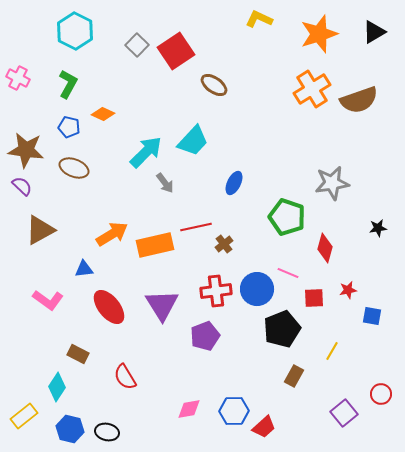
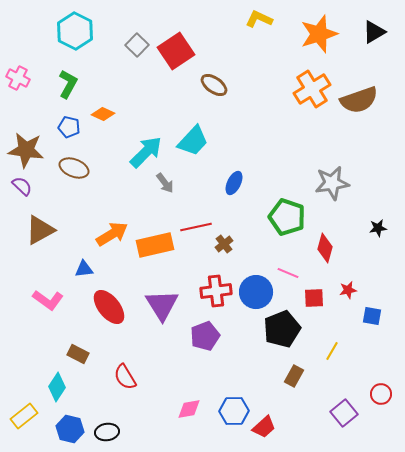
blue circle at (257, 289): moved 1 px left, 3 px down
black ellipse at (107, 432): rotated 20 degrees counterclockwise
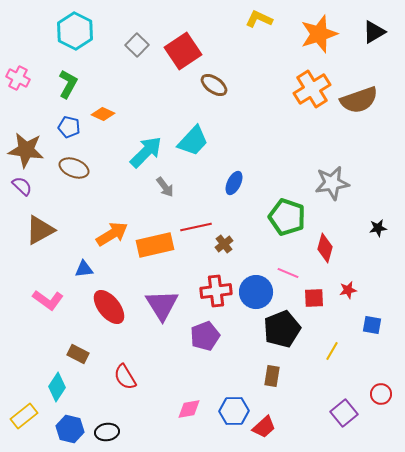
red square at (176, 51): moved 7 px right
gray arrow at (165, 183): moved 4 px down
blue square at (372, 316): moved 9 px down
brown rectangle at (294, 376): moved 22 px left; rotated 20 degrees counterclockwise
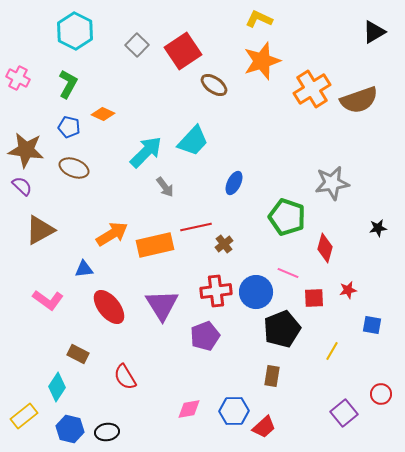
orange star at (319, 34): moved 57 px left, 27 px down
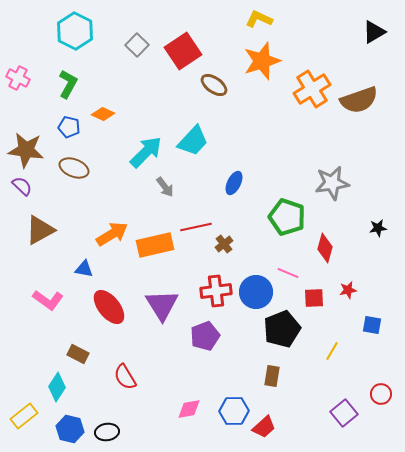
blue triangle at (84, 269): rotated 18 degrees clockwise
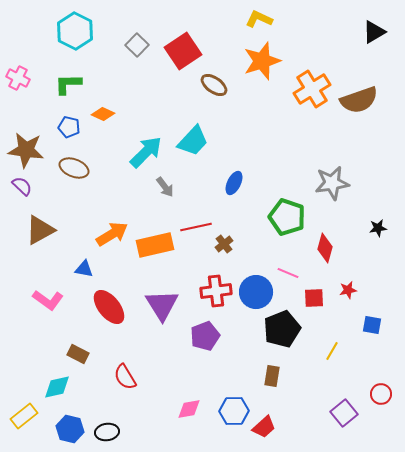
green L-shape at (68, 84): rotated 120 degrees counterclockwise
cyan diamond at (57, 387): rotated 44 degrees clockwise
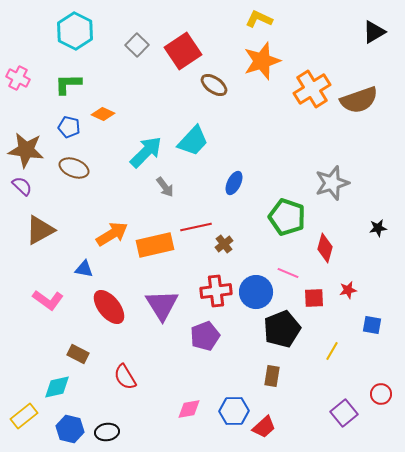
gray star at (332, 183): rotated 8 degrees counterclockwise
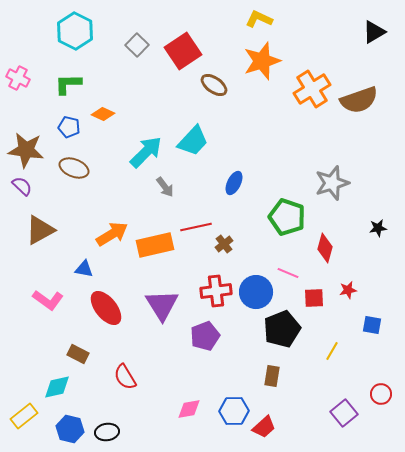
red ellipse at (109, 307): moved 3 px left, 1 px down
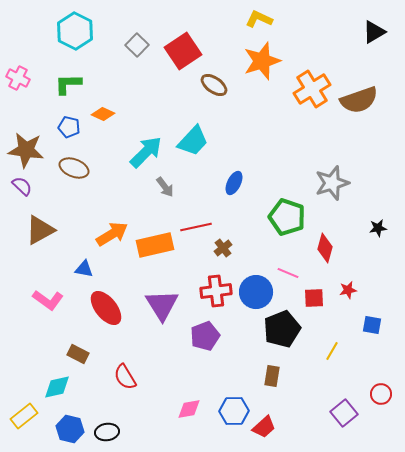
brown cross at (224, 244): moved 1 px left, 4 px down
